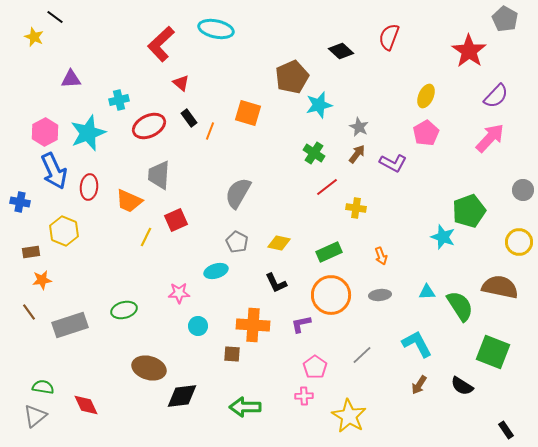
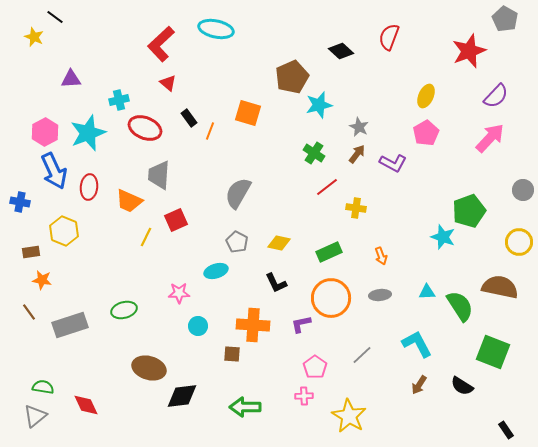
red star at (469, 51): rotated 16 degrees clockwise
red triangle at (181, 83): moved 13 px left
red ellipse at (149, 126): moved 4 px left, 2 px down; rotated 48 degrees clockwise
orange star at (42, 280): rotated 18 degrees clockwise
orange circle at (331, 295): moved 3 px down
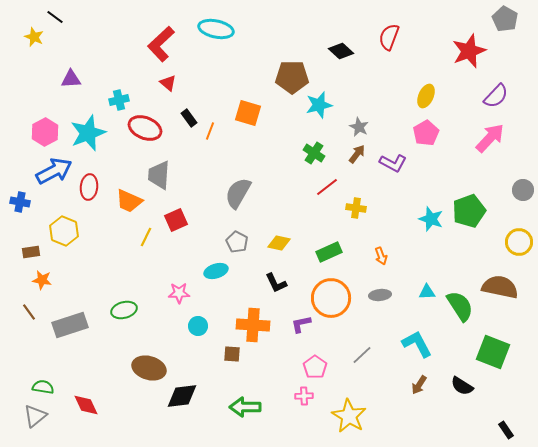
brown pentagon at (292, 77): rotated 24 degrees clockwise
blue arrow at (54, 171): rotated 93 degrees counterclockwise
cyan star at (443, 237): moved 12 px left, 18 px up
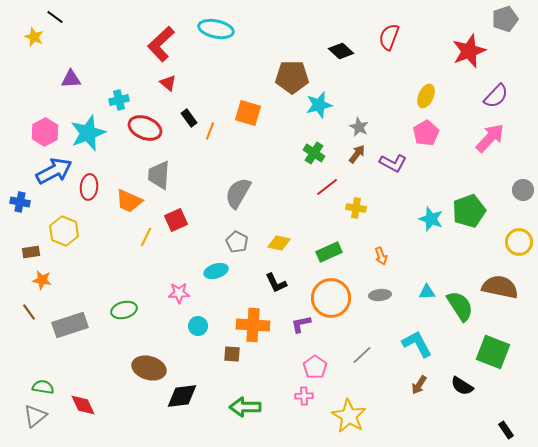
gray pentagon at (505, 19): rotated 25 degrees clockwise
red diamond at (86, 405): moved 3 px left
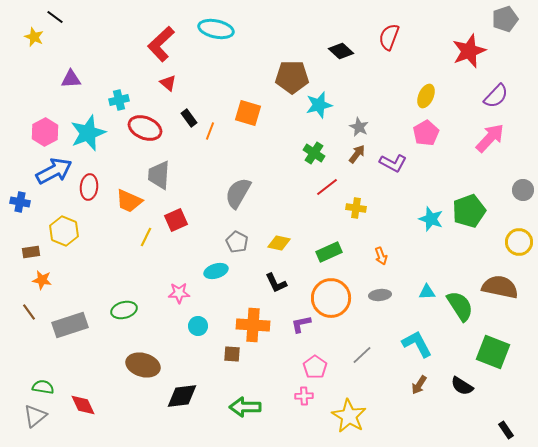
brown ellipse at (149, 368): moved 6 px left, 3 px up
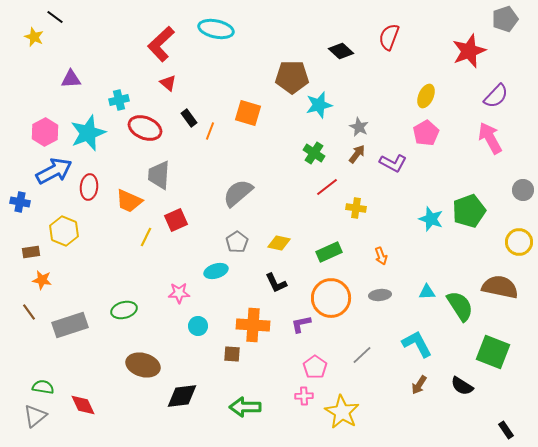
pink arrow at (490, 138): rotated 72 degrees counterclockwise
gray semicircle at (238, 193): rotated 20 degrees clockwise
gray pentagon at (237, 242): rotated 10 degrees clockwise
yellow star at (349, 416): moved 7 px left, 4 px up
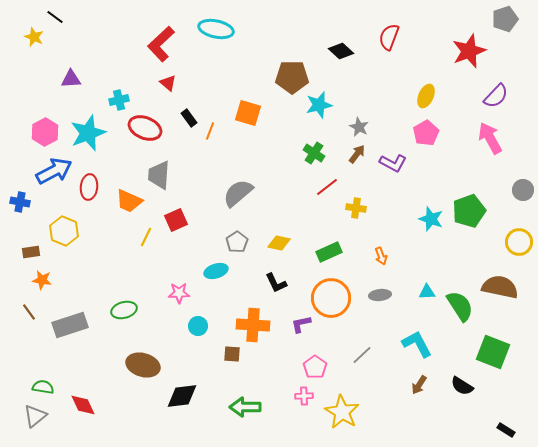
black rectangle at (506, 430): rotated 24 degrees counterclockwise
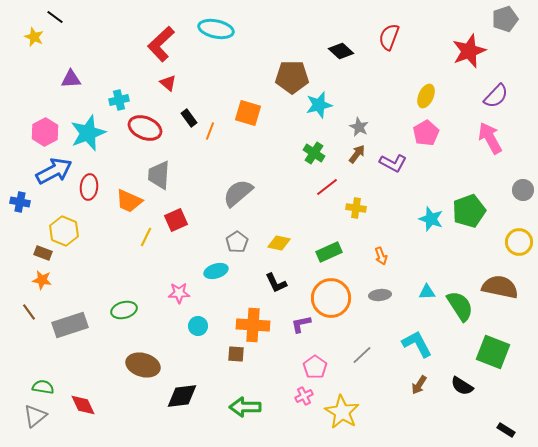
brown rectangle at (31, 252): moved 12 px right, 1 px down; rotated 30 degrees clockwise
brown square at (232, 354): moved 4 px right
pink cross at (304, 396): rotated 24 degrees counterclockwise
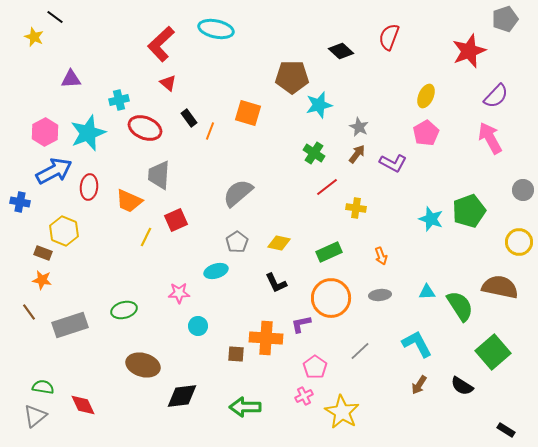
orange cross at (253, 325): moved 13 px right, 13 px down
green square at (493, 352): rotated 28 degrees clockwise
gray line at (362, 355): moved 2 px left, 4 px up
